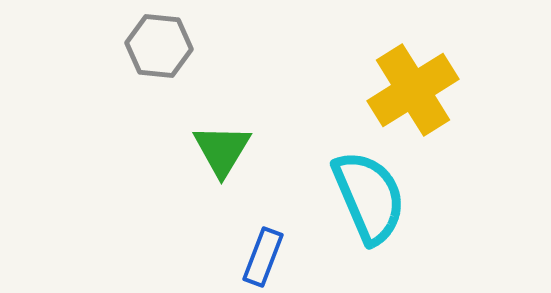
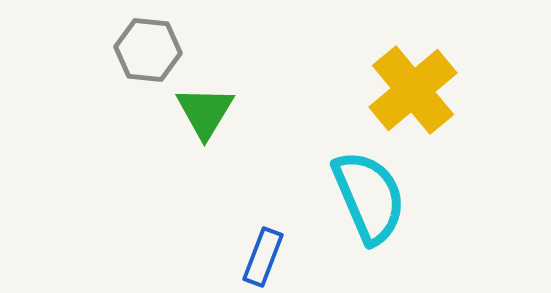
gray hexagon: moved 11 px left, 4 px down
yellow cross: rotated 8 degrees counterclockwise
green triangle: moved 17 px left, 38 px up
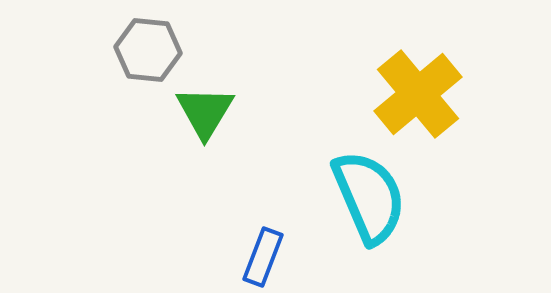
yellow cross: moved 5 px right, 4 px down
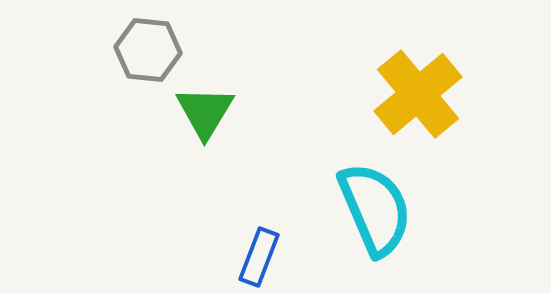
cyan semicircle: moved 6 px right, 12 px down
blue rectangle: moved 4 px left
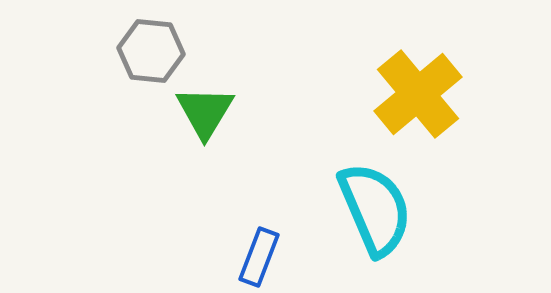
gray hexagon: moved 3 px right, 1 px down
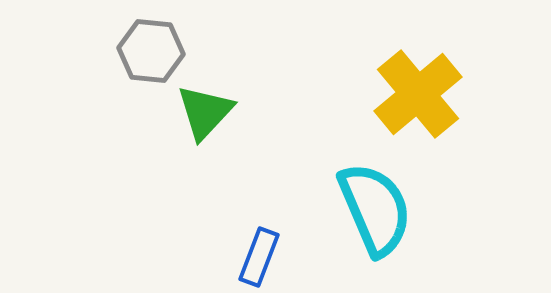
green triangle: rotated 12 degrees clockwise
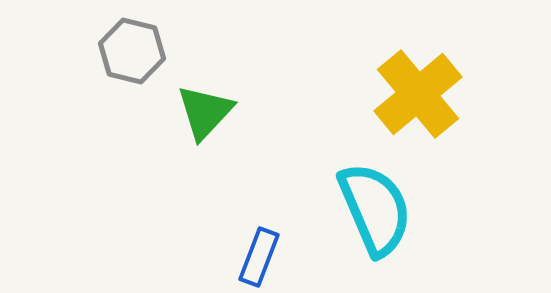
gray hexagon: moved 19 px left; rotated 8 degrees clockwise
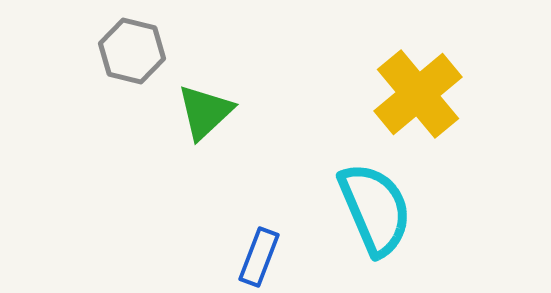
green triangle: rotated 4 degrees clockwise
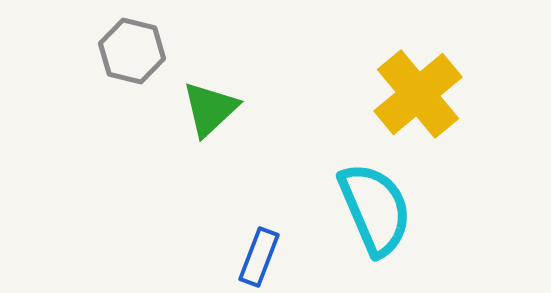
green triangle: moved 5 px right, 3 px up
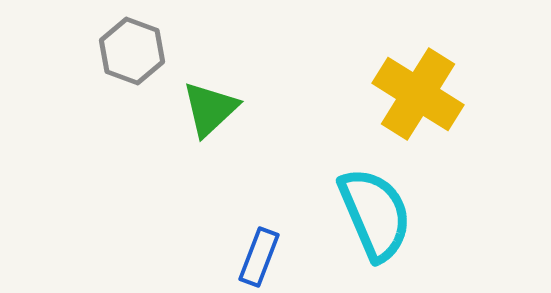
gray hexagon: rotated 6 degrees clockwise
yellow cross: rotated 18 degrees counterclockwise
cyan semicircle: moved 5 px down
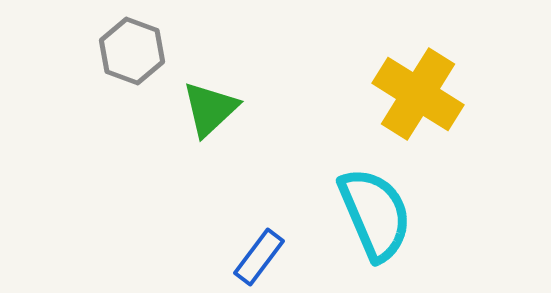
blue rectangle: rotated 16 degrees clockwise
